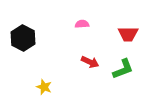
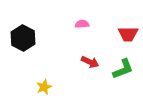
yellow star: rotated 28 degrees clockwise
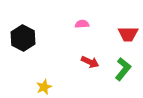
green L-shape: rotated 30 degrees counterclockwise
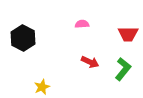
yellow star: moved 2 px left
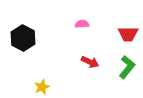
green L-shape: moved 4 px right, 2 px up
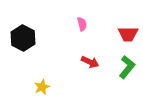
pink semicircle: rotated 80 degrees clockwise
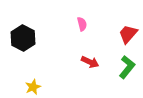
red trapezoid: rotated 130 degrees clockwise
yellow star: moved 9 px left
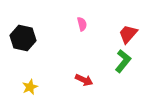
black hexagon: rotated 15 degrees counterclockwise
red arrow: moved 6 px left, 18 px down
green L-shape: moved 4 px left, 6 px up
yellow star: moved 3 px left
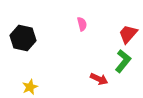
red arrow: moved 15 px right, 1 px up
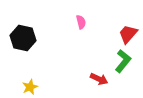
pink semicircle: moved 1 px left, 2 px up
